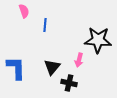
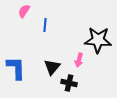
pink semicircle: rotated 128 degrees counterclockwise
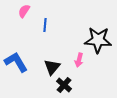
blue L-shape: moved 6 px up; rotated 30 degrees counterclockwise
black cross: moved 5 px left, 2 px down; rotated 28 degrees clockwise
